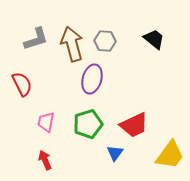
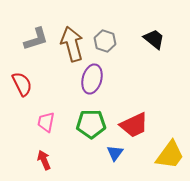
gray hexagon: rotated 15 degrees clockwise
green pentagon: moved 3 px right; rotated 16 degrees clockwise
red arrow: moved 1 px left
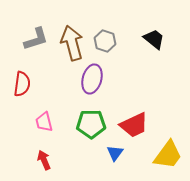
brown arrow: moved 1 px up
red semicircle: rotated 35 degrees clockwise
pink trapezoid: moved 2 px left; rotated 25 degrees counterclockwise
yellow trapezoid: moved 2 px left
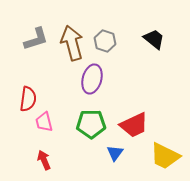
red semicircle: moved 6 px right, 15 px down
yellow trapezoid: moved 3 px left, 1 px down; rotated 80 degrees clockwise
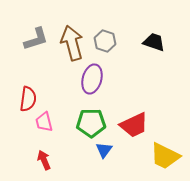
black trapezoid: moved 3 px down; rotated 20 degrees counterclockwise
green pentagon: moved 1 px up
blue triangle: moved 11 px left, 3 px up
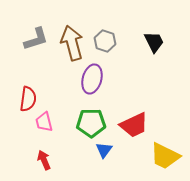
black trapezoid: rotated 45 degrees clockwise
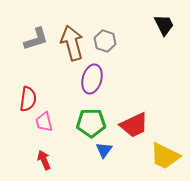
black trapezoid: moved 10 px right, 17 px up
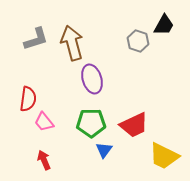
black trapezoid: rotated 55 degrees clockwise
gray hexagon: moved 33 px right
purple ellipse: rotated 32 degrees counterclockwise
pink trapezoid: rotated 25 degrees counterclockwise
yellow trapezoid: moved 1 px left
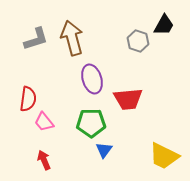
brown arrow: moved 5 px up
red trapezoid: moved 6 px left, 26 px up; rotated 20 degrees clockwise
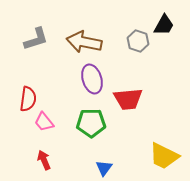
brown arrow: moved 12 px right, 4 px down; rotated 64 degrees counterclockwise
blue triangle: moved 18 px down
